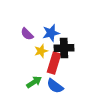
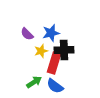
black cross: moved 2 px down
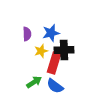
purple semicircle: rotated 136 degrees counterclockwise
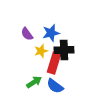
purple semicircle: rotated 144 degrees clockwise
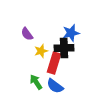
blue star: moved 20 px right
black cross: moved 2 px up
green arrow: moved 2 px right; rotated 91 degrees counterclockwise
